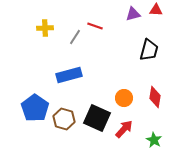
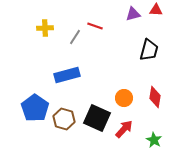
blue rectangle: moved 2 px left
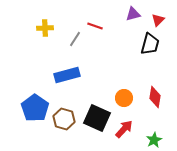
red triangle: moved 2 px right, 10 px down; rotated 48 degrees counterclockwise
gray line: moved 2 px down
black trapezoid: moved 1 px right, 6 px up
green star: rotated 14 degrees clockwise
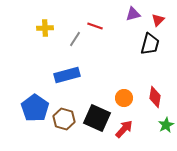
green star: moved 12 px right, 15 px up
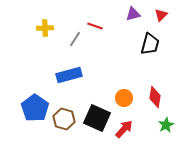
red triangle: moved 3 px right, 5 px up
blue rectangle: moved 2 px right
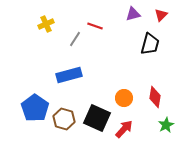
yellow cross: moved 1 px right, 4 px up; rotated 21 degrees counterclockwise
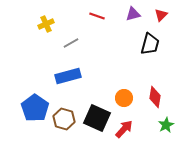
red line: moved 2 px right, 10 px up
gray line: moved 4 px left, 4 px down; rotated 28 degrees clockwise
blue rectangle: moved 1 px left, 1 px down
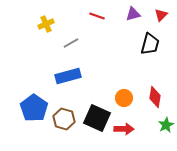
blue pentagon: moved 1 px left
red arrow: rotated 48 degrees clockwise
